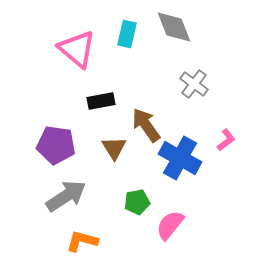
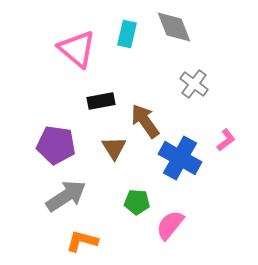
brown arrow: moved 1 px left, 4 px up
green pentagon: rotated 15 degrees clockwise
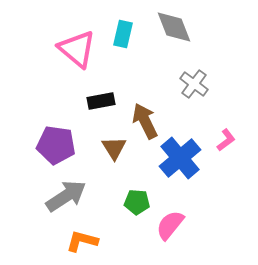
cyan rectangle: moved 4 px left
brown arrow: rotated 9 degrees clockwise
blue cross: rotated 21 degrees clockwise
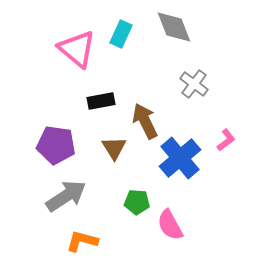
cyan rectangle: moved 2 px left; rotated 12 degrees clockwise
pink semicircle: rotated 68 degrees counterclockwise
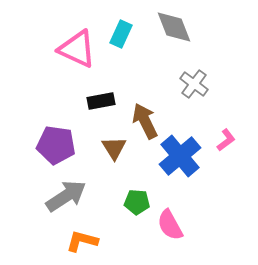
pink triangle: rotated 15 degrees counterclockwise
blue cross: moved 2 px up
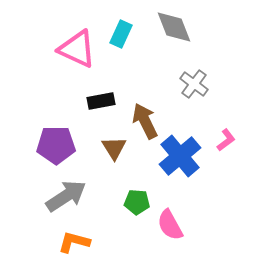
purple pentagon: rotated 9 degrees counterclockwise
orange L-shape: moved 8 px left, 1 px down
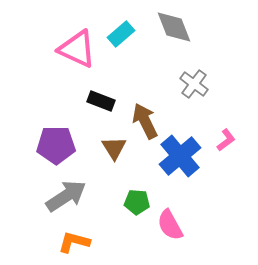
cyan rectangle: rotated 24 degrees clockwise
black rectangle: rotated 32 degrees clockwise
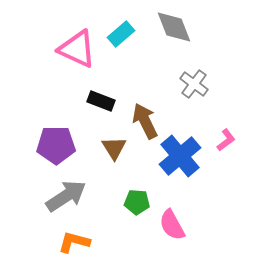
pink semicircle: moved 2 px right
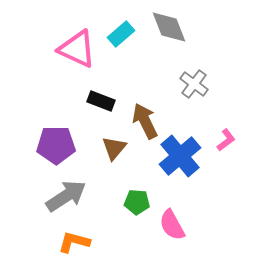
gray diamond: moved 5 px left
brown triangle: rotated 12 degrees clockwise
